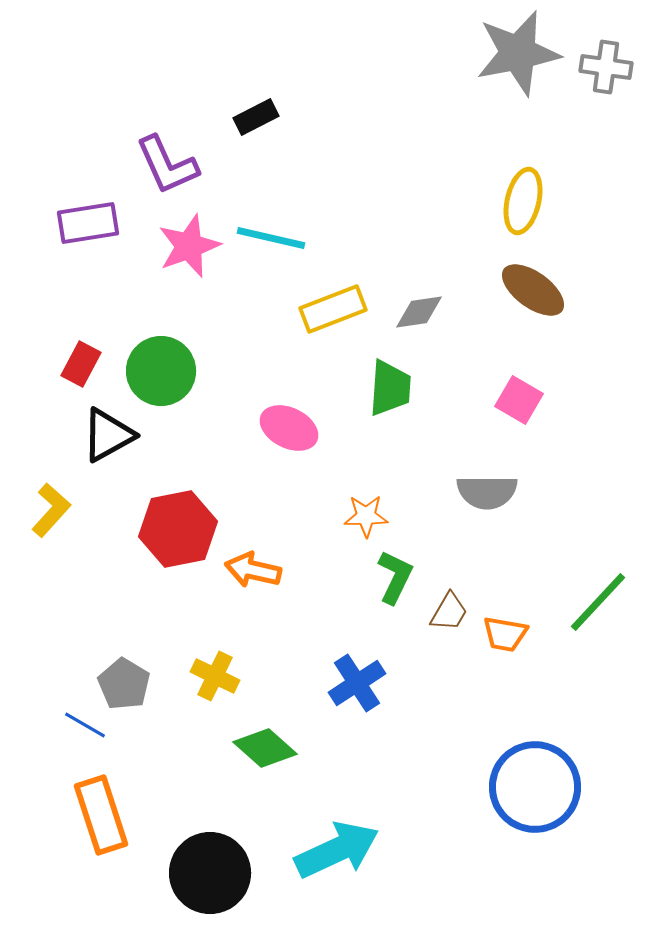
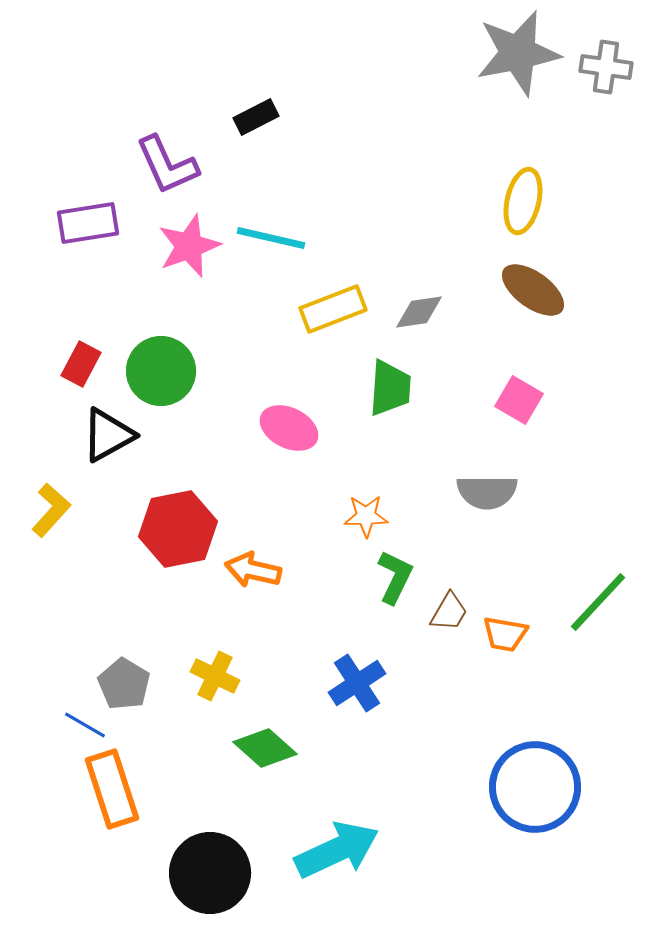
orange rectangle: moved 11 px right, 26 px up
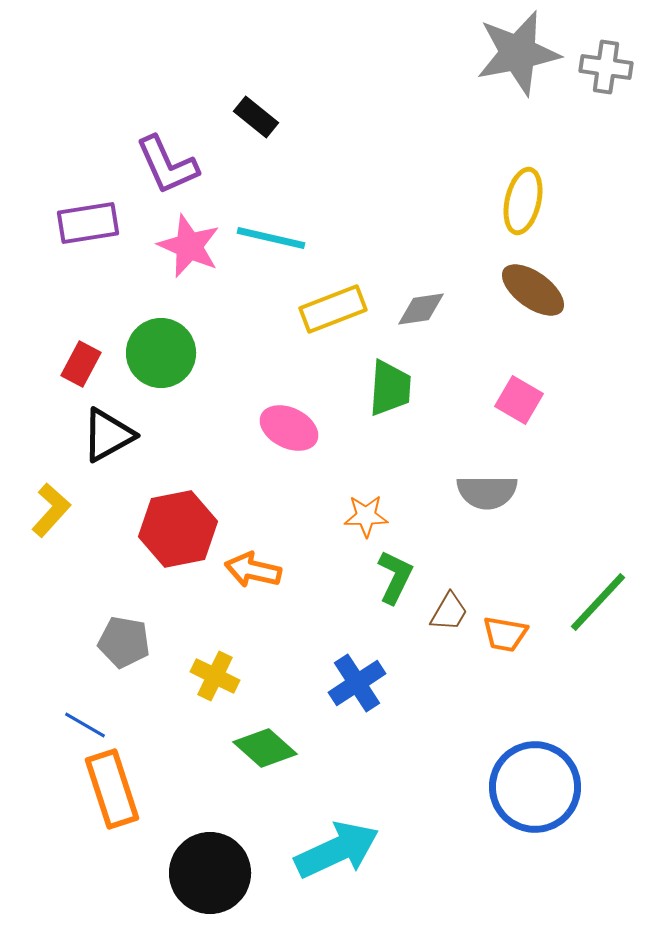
black rectangle: rotated 66 degrees clockwise
pink star: rotated 28 degrees counterclockwise
gray diamond: moved 2 px right, 3 px up
green circle: moved 18 px up
gray pentagon: moved 42 px up; rotated 21 degrees counterclockwise
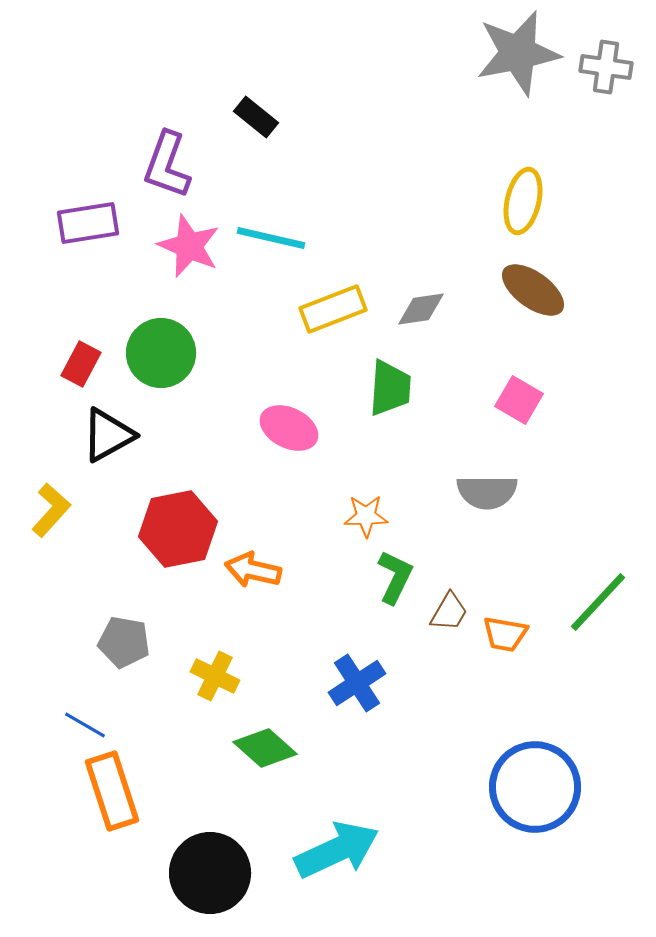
purple L-shape: rotated 44 degrees clockwise
orange rectangle: moved 2 px down
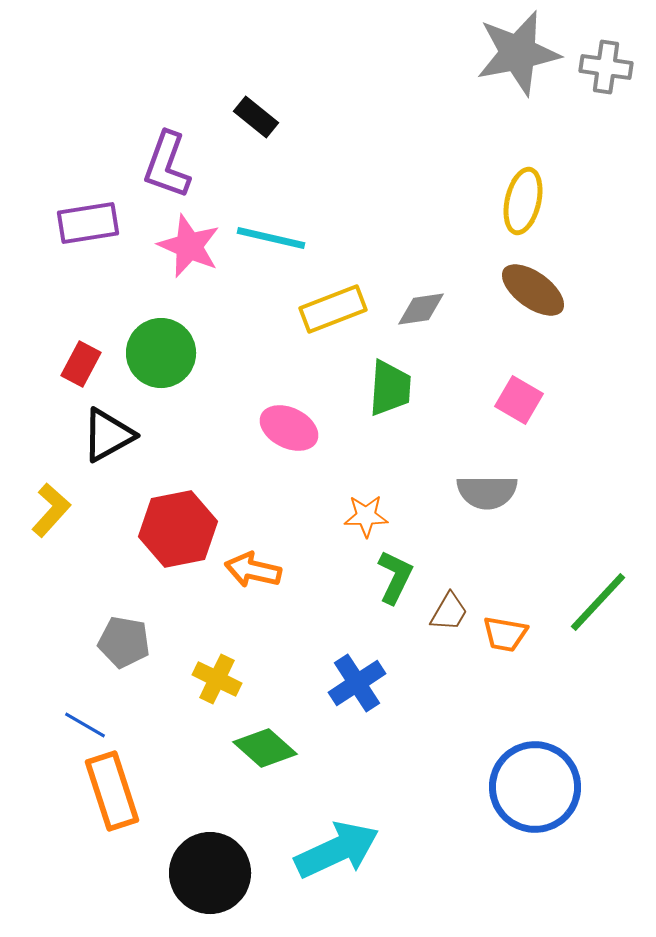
yellow cross: moved 2 px right, 3 px down
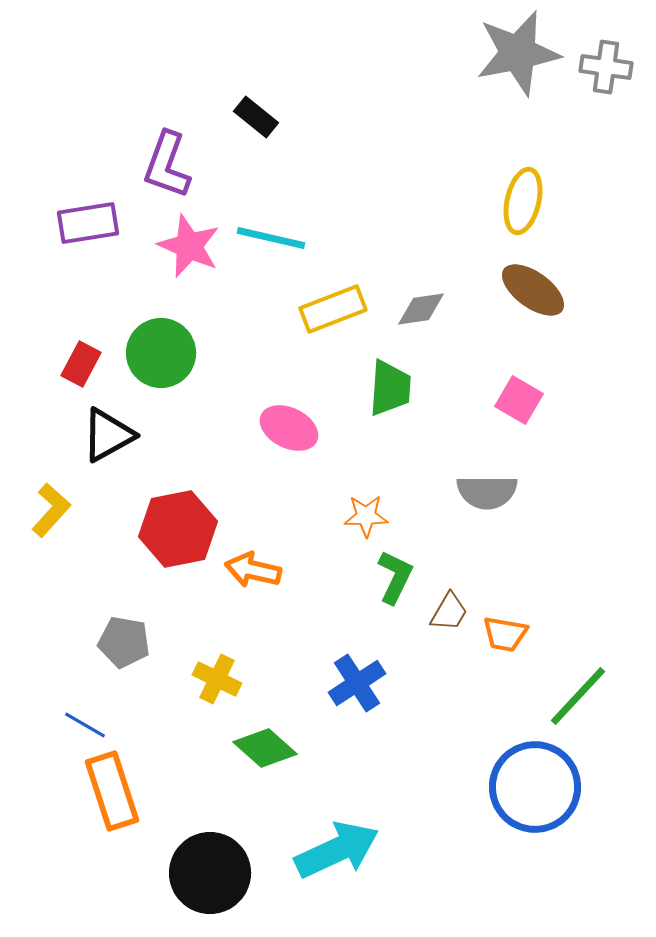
green line: moved 20 px left, 94 px down
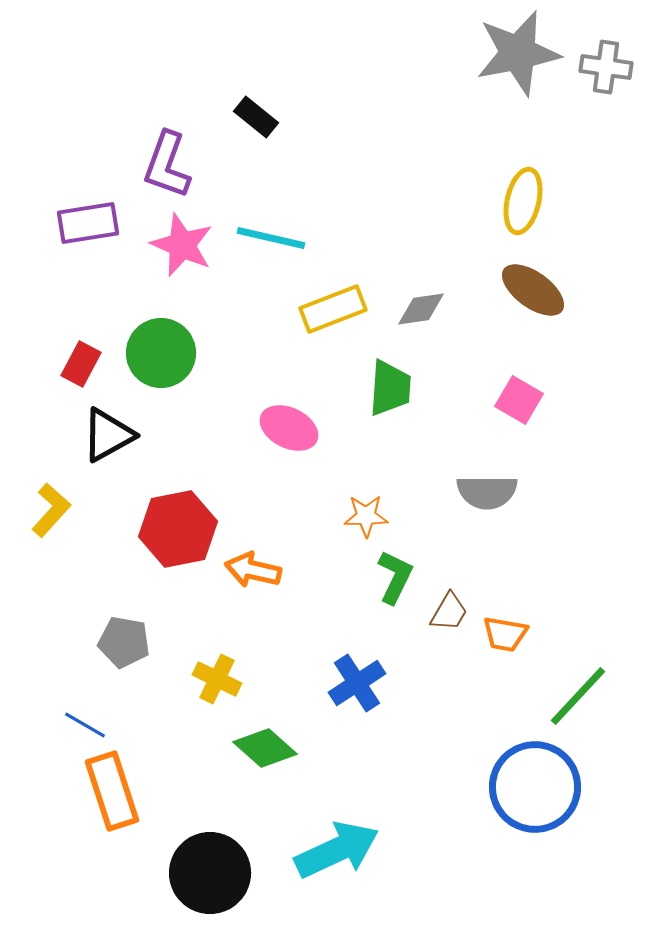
pink star: moved 7 px left, 1 px up
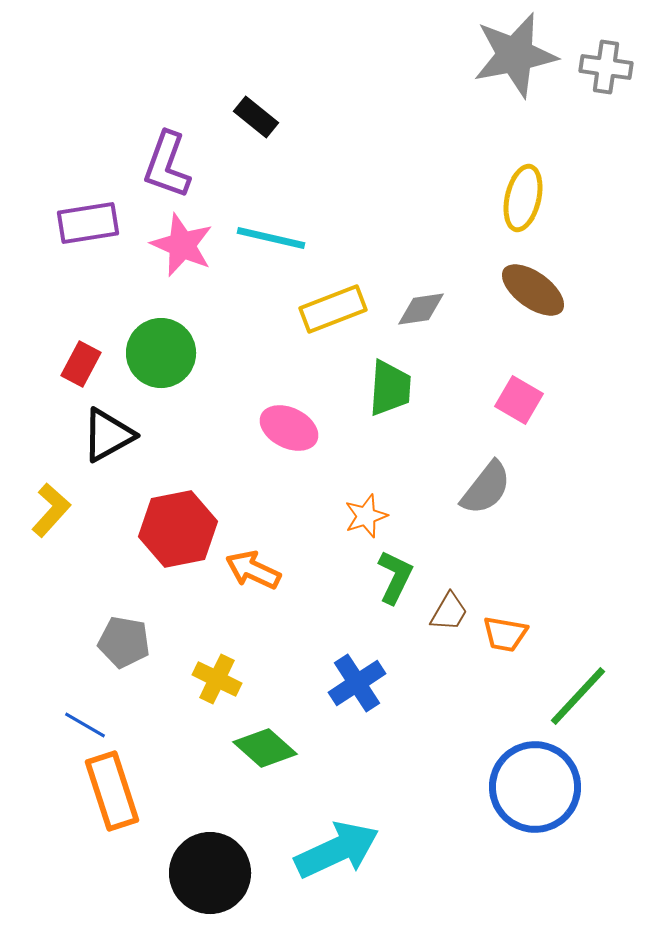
gray star: moved 3 px left, 2 px down
yellow ellipse: moved 3 px up
gray semicircle: moved 1 px left, 4 px up; rotated 52 degrees counterclockwise
orange star: rotated 18 degrees counterclockwise
orange arrow: rotated 12 degrees clockwise
